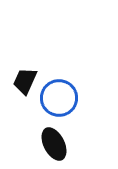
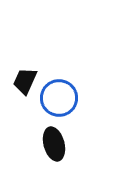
black ellipse: rotated 12 degrees clockwise
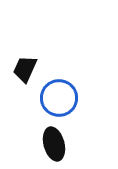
black trapezoid: moved 12 px up
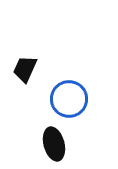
blue circle: moved 10 px right, 1 px down
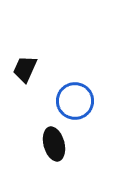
blue circle: moved 6 px right, 2 px down
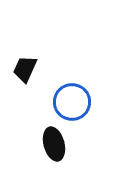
blue circle: moved 3 px left, 1 px down
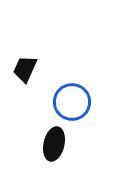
black ellipse: rotated 28 degrees clockwise
